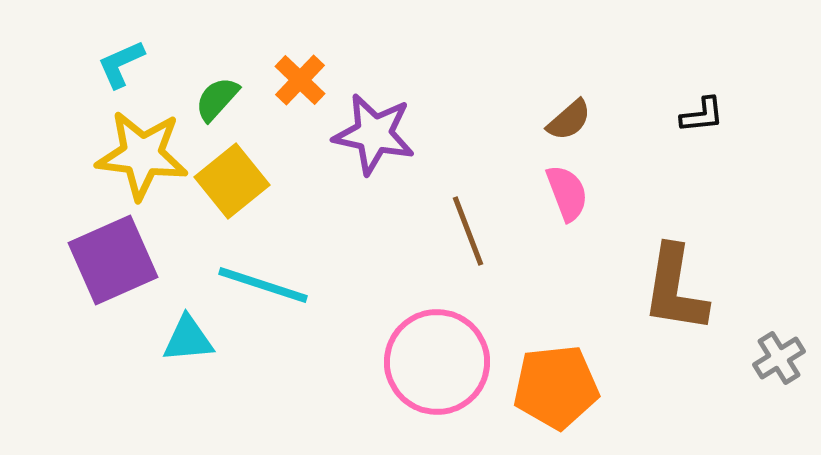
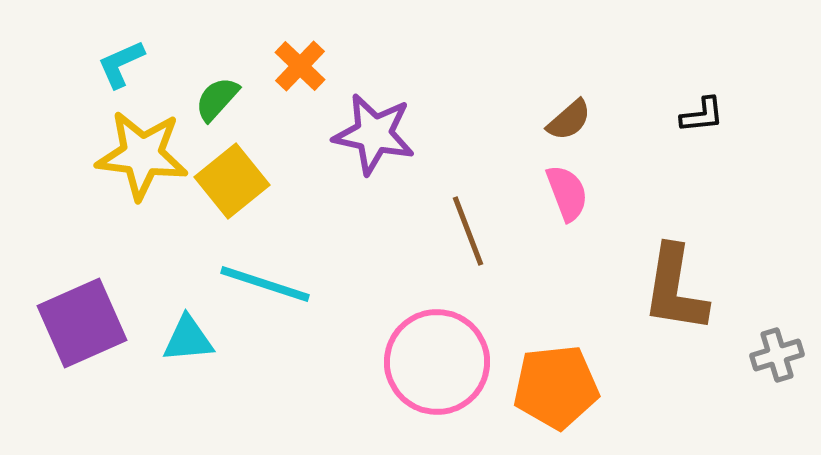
orange cross: moved 14 px up
purple square: moved 31 px left, 63 px down
cyan line: moved 2 px right, 1 px up
gray cross: moved 2 px left, 3 px up; rotated 15 degrees clockwise
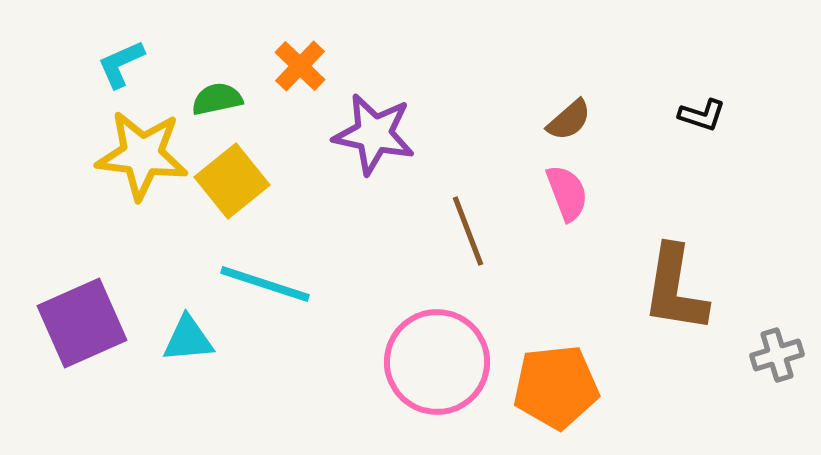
green semicircle: rotated 36 degrees clockwise
black L-shape: rotated 24 degrees clockwise
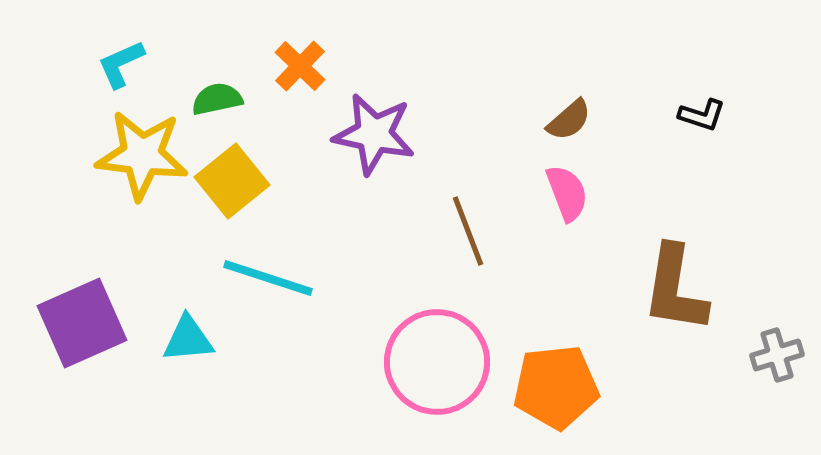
cyan line: moved 3 px right, 6 px up
